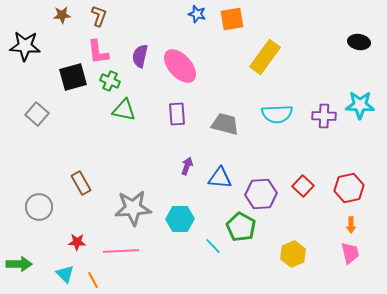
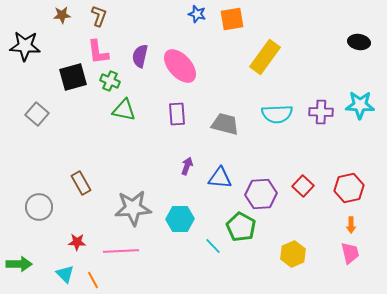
purple cross: moved 3 px left, 4 px up
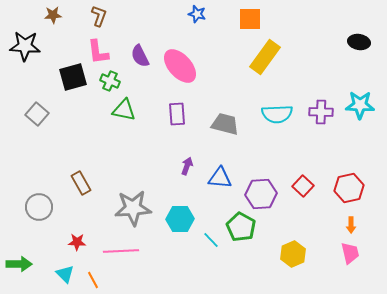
brown star: moved 9 px left
orange square: moved 18 px right; rotated 10 degrees clockwise
purple semicircle: rotated 40 degrees counterclockwise
cyan line: moved 2 px left, 6 px up
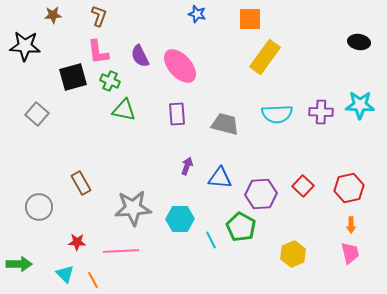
cyan line: rotated 18 degrees clockwise
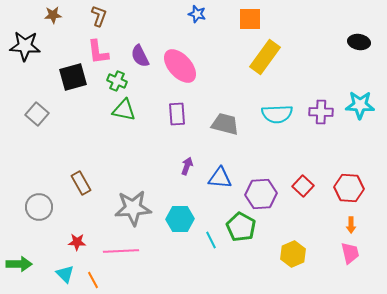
green cross: moved 7 px right
red hexagon: rotated 16 degrees clockwise
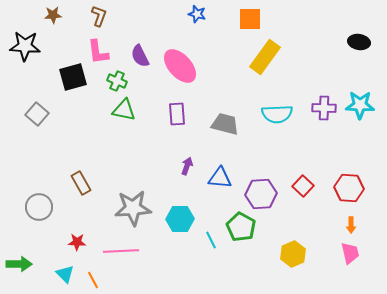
purple cross: moved 3 px right, 4 px up
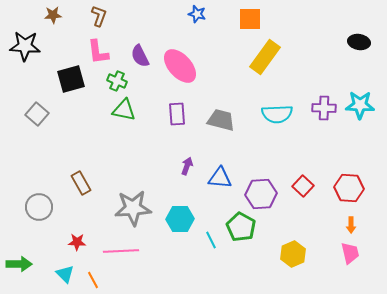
black square: moved 2 px left, 2 px down
gray trapezoid: moved 4 px left, 4 px up
